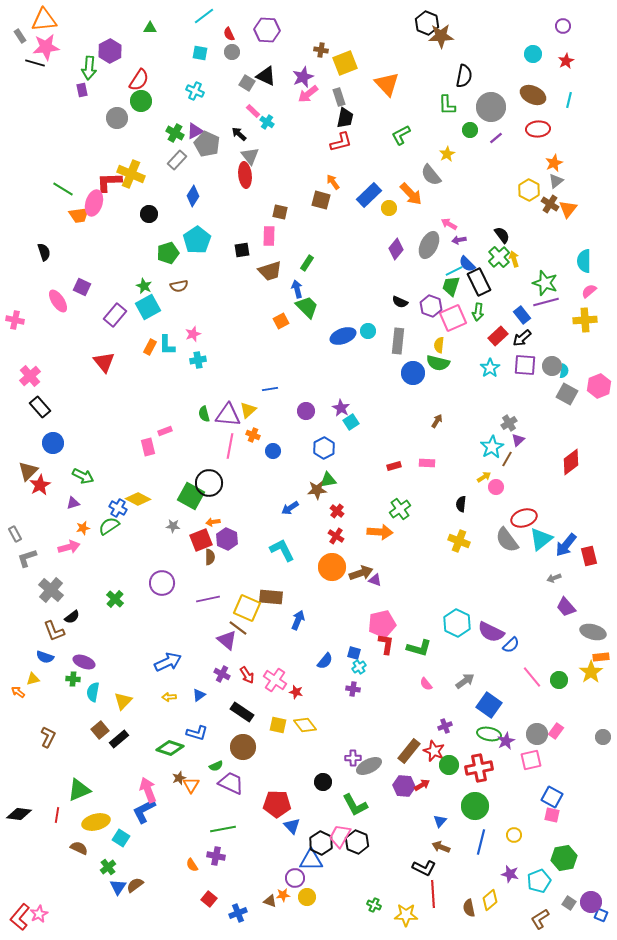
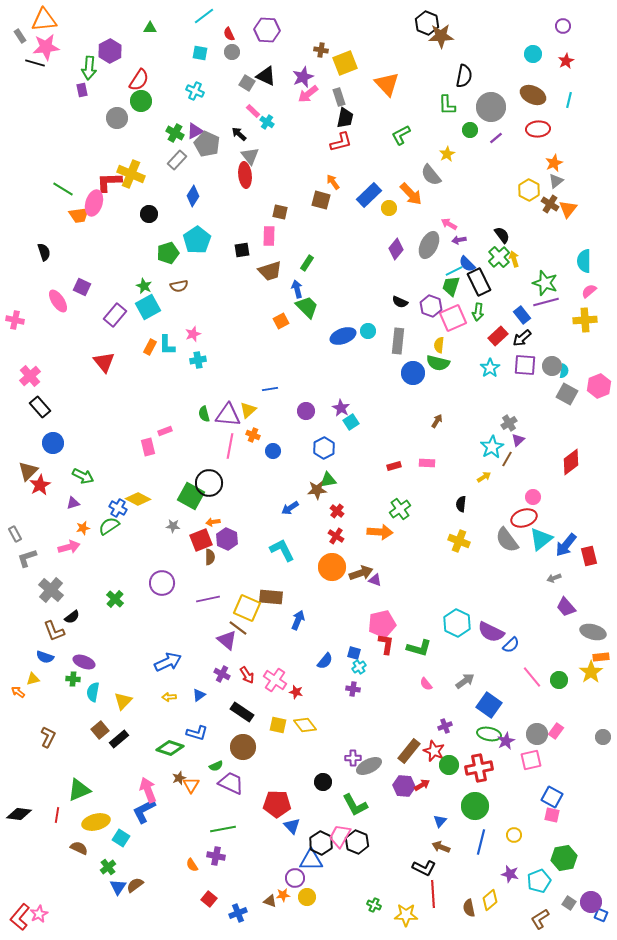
pink circle at (496, 487): moved 37 px right, 10 px down
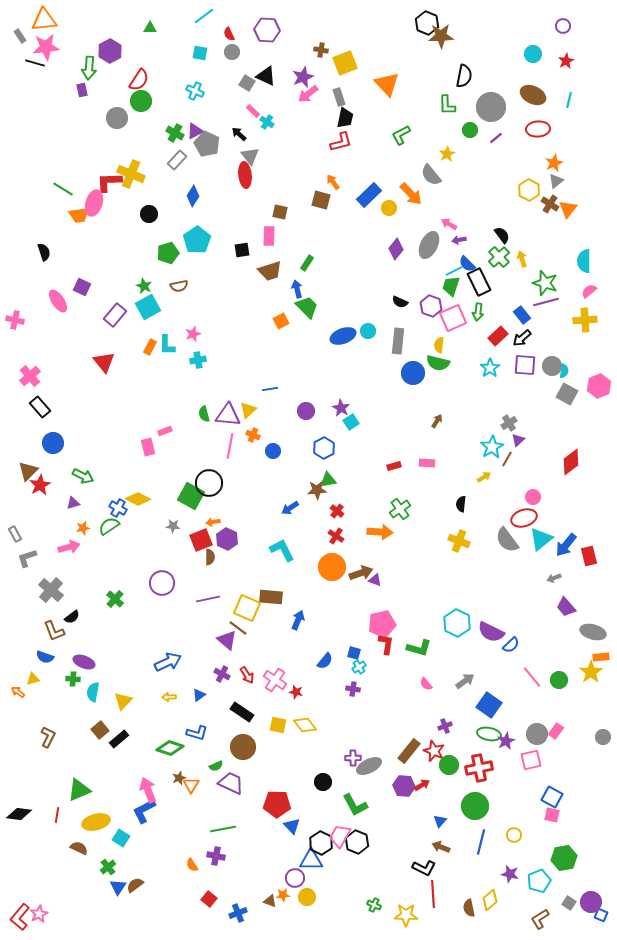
yellow arrow at (514, 259): moved 8 px right
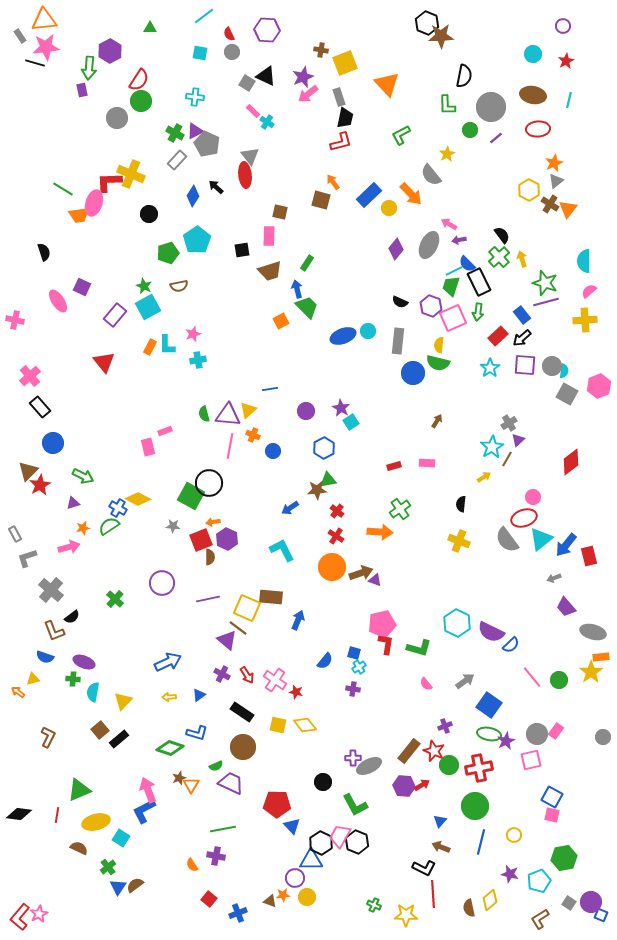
cyan cross at (195, 91): moved 6 px down; rotated 18 degrees counterclockwise
brown ellipse at (533, 95): rotated 15 degrees counterclockwise
black arrow at (239, 134): moved 23 px left, 53 px down
